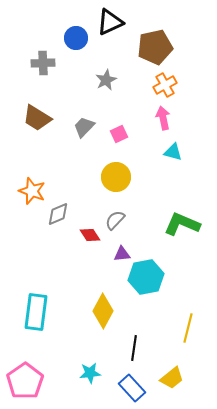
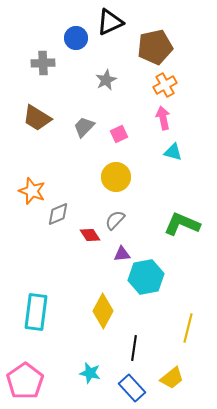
cyan star: rotated 20 degrees clockwise
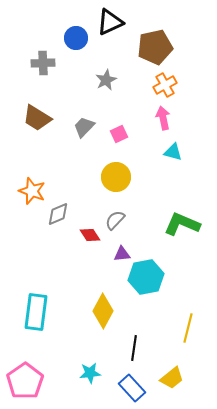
cyan star: rotated 20 degrees counterclockwise
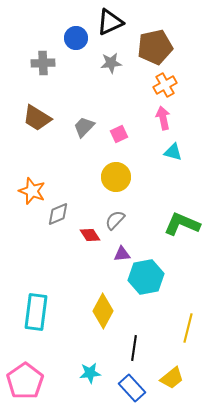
gray star: moved 5 px right, 17 px up; rotated 20 degrees clockwise
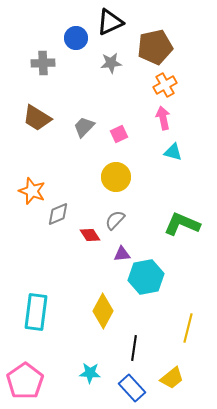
cyan star: rotated 10 degrees clockwise
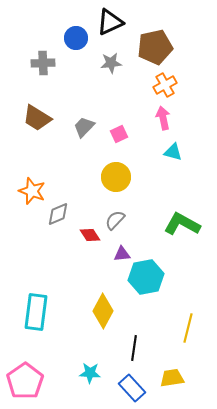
green L-shape: rotated 6 degrees clockwise
yellow trapezoid: rotated 150 degrees counterclockwise
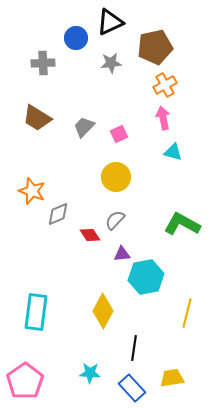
yellow line: moved 1 px left, 15 px up
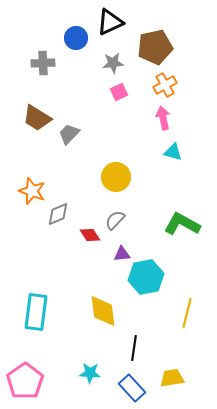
gray star: moved 2 px right
gray trapezoid: moved 15 px left, 7 px down
pink square: moved 42 px up
yellow diamond: rotated 36 degrees counterclockwise
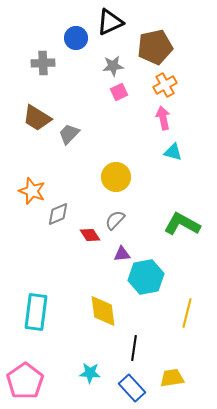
gray star: moved 3 px down
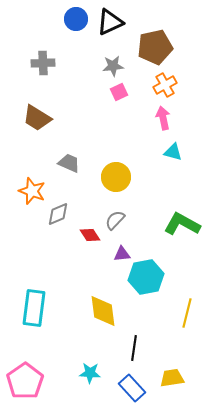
blue circle: moved 19 px up
gray trapezoid: moved 29 px down; rotated 70 degrees clockwise
cyan rectangle: moved 2 px left, 4 px up
